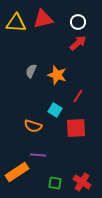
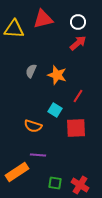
yellow triangle: moved 2 px left, 6 px down
red cross: moved 2 px left, 3 px down
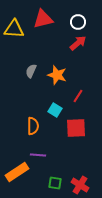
orange semicircle: rotated 108 degrees counterclockwise
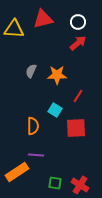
orange star: rotated 18 degrees counterclockwise
purple line: moved 2 px left
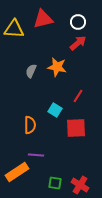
orange star: moved 8 px up; rotated 12 degrees clockwise
orange semicircle: moved 3 px left, 1 px up
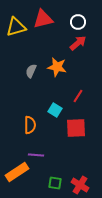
yellow triangle: moved 2 px right, 2 px up; rotated 20 degrees counterclockwise
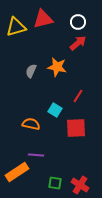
orange semicircle: moved 1 px right, 1 px up; rotated 78 degrees counterclockwise
